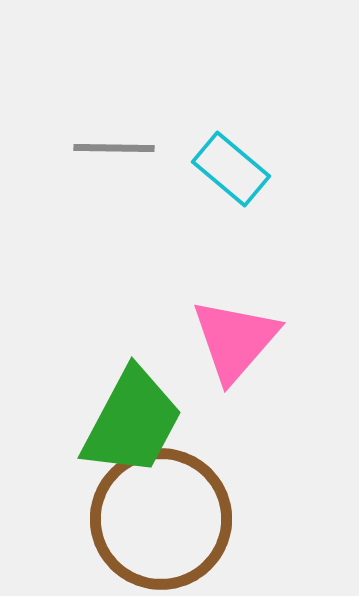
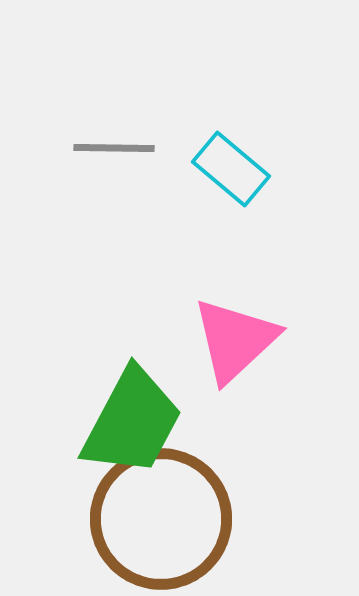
pink triangle: rotated 6 degrees clockwise
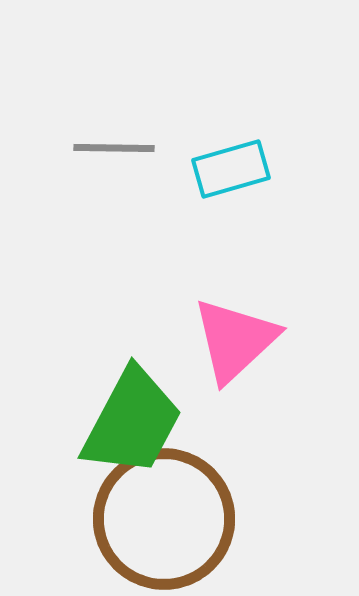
cyan rectangle: rotated 56 degrees counterclockwise
brown circle: moved 3 px right
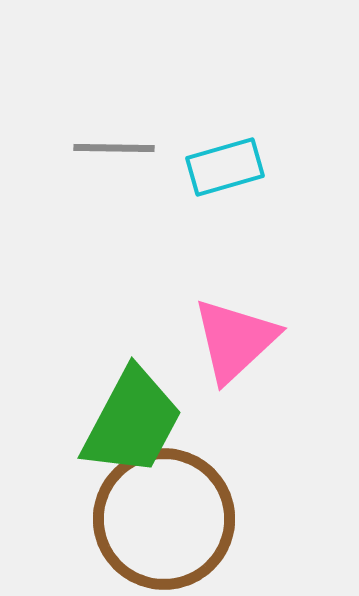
cyan rectangle: moved 6 px left, 2 px up
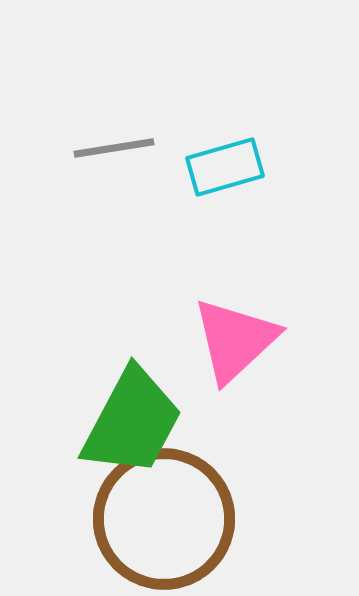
gray line: rotated 10 degrees counterclockwise
